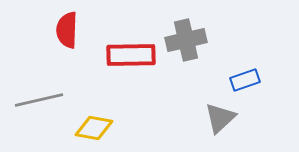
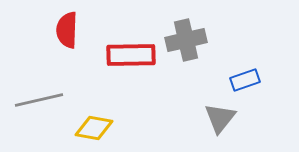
gray triangle: rotated 8 degrees counterclockwise
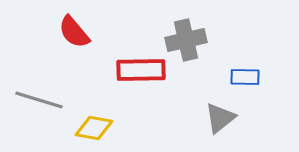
red semicircle: moved 7 px right, 2 px down; rotated 42 degrees counterclockwise
red rectangle: moved 10 px right, 15 px down
blue rectangle: moved 3 px up; rotated 20 degrees clockwise
gray line: rotated 30 degrees clockwise
gray triangle: rotated 12 degrees clockwise
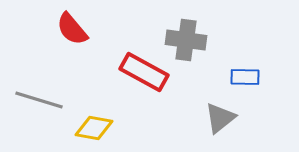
red semicircle: moved 2 px left, 3 px up
gray cross: rotated 21 degrees clockwise
red rectangle: moved 3 px right, 2 px down; rotated 30 degrees clockwise
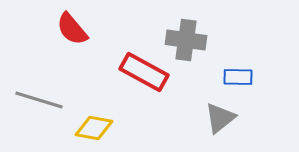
blue rectangle: moved 7 px left
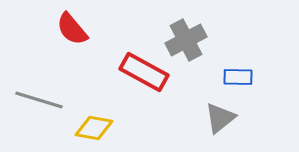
gray cross: rotated 36 degrees counterclockwise
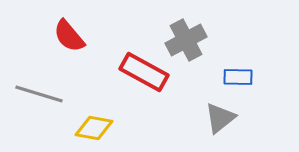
red semicircle: moved 3 px left, 7 px down
gray line: moved 6 px up
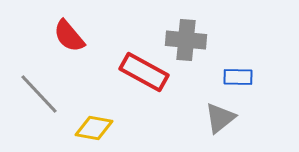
gray cross: rotated 33 degrees clockwise
gray line: rotated 30 degrees clockwise
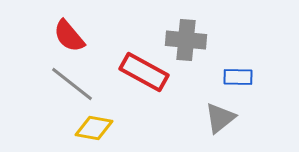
gray line: moved 33 px right, 10 px up; rotated 9 degrees counterclockwise
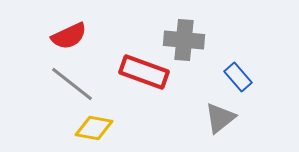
red semicircle: rotated 75 degrees counterclockwise
gray cross: moved 2 px left
red rectangle: rotated 9 degrees counterclockwise
blue rectangle: rotated 48 degrees clockwise
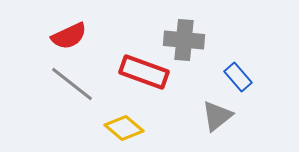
gray triangle: moved 3 px left, 2 px up
yellow diamond: moved 30 px right; rotated 30 degrees clockwise
